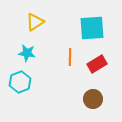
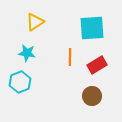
red rectangle: moved 1 px down
brown circle: moved 1 px left, 3 px up
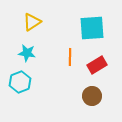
yellow triangle: moved 3 px left
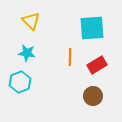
yellow triangle: moved 1 px left, 1 px up; rotated 42 degrees counterclockwise
brown circle: moved 1 px right
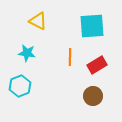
yellow triangle: moved 7 px right; rotated 18 degrees counterclockwise
cyan square: moved 2 px up
cyan hexagon: moved 4 px down
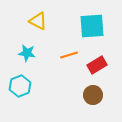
orange line: moved 1 px left, 2 px up; rotated 72 degrees clockwise
brown circle: moved 1 px up
